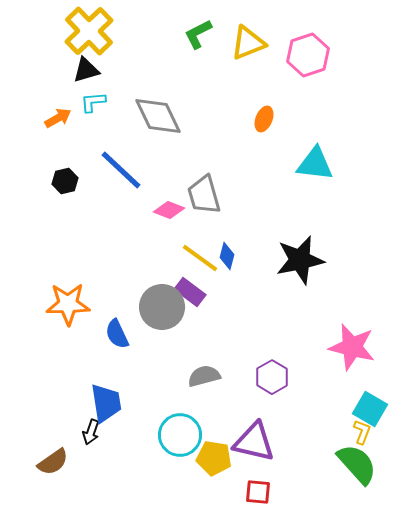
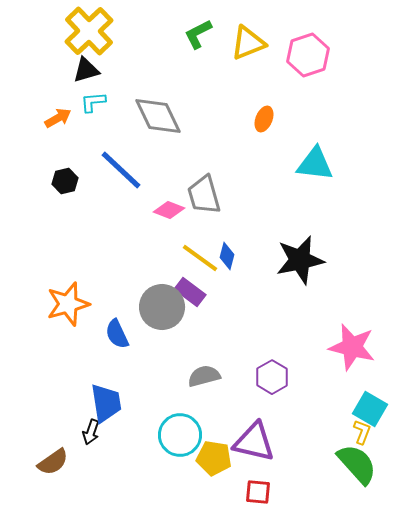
orange star: rotated 15 degrees counterclockwise
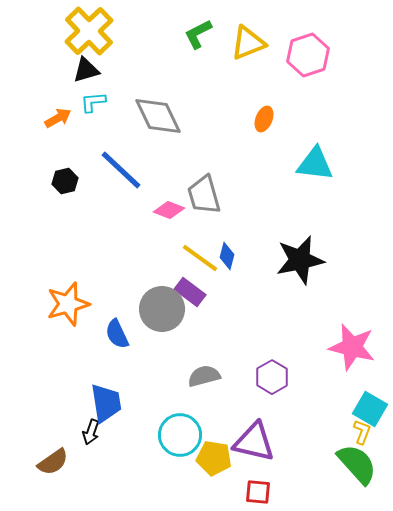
gray circle: moved 2 px down
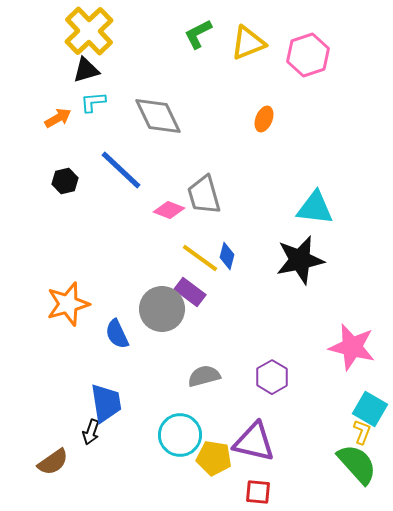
cyan triangle: moved 44 px down
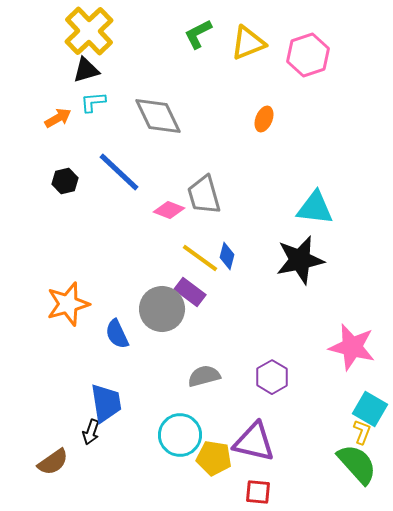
blue line: moved 2 px left, 2 px down
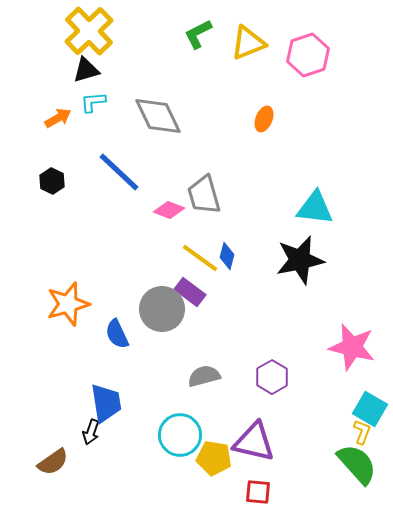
black hexagon: moved 13 px left; rotated 20 degrees counterclockwise
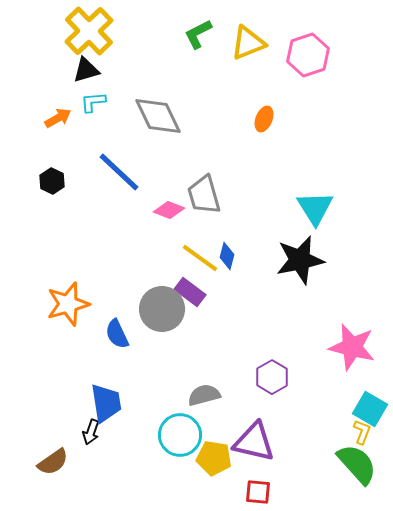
cyan triangle: rotated 51 degrees clockwise
gray semicircle: moved 19 px down
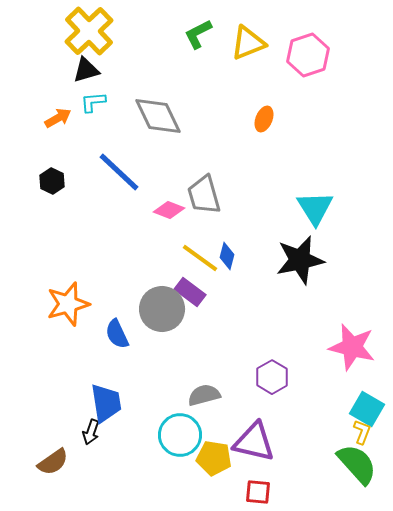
cyan square: moved 3 px left
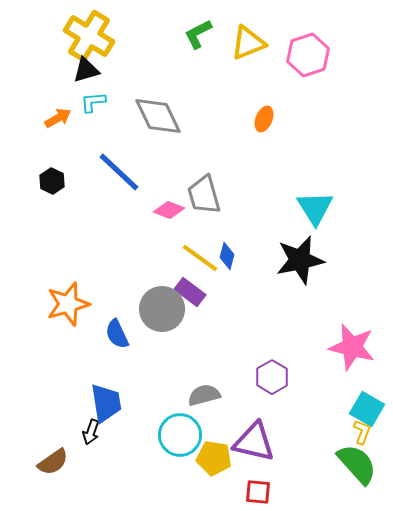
yellow cross: moved 5 px down; rotated 15 degrees counterclockwise
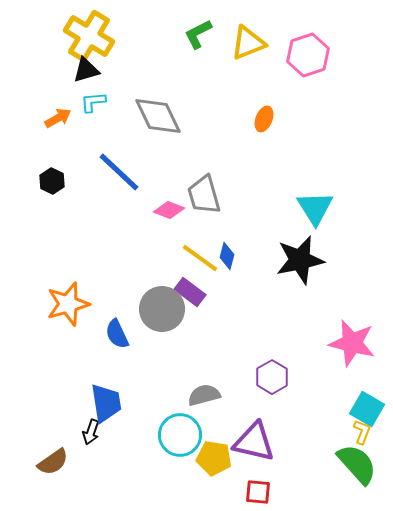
pink star: moved 4 px up
